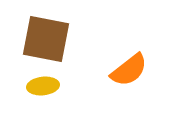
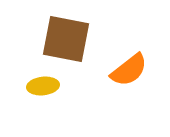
brown square: moved 20 px right
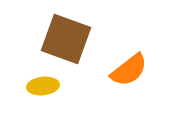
brown square: rotated 9 degrees clockwise
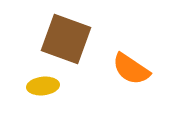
orange semicircle: moved 2 px right, 1 px up; rotated 72 degrees clockwise
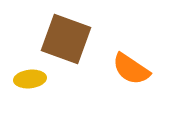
yellow ellipse: moved 13 px left, 7 px up
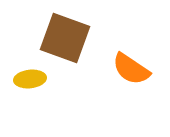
brown square: moved 1 px left, 1 px up
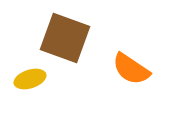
yellow ellipse: rotated 12 degrees counterclockwise
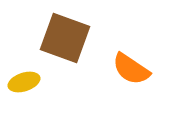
yellow ellipse: moved 6 px left, 3 px down
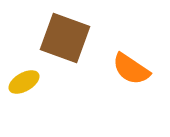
yellow ellipse: rotated 12 degrees counterclockwise
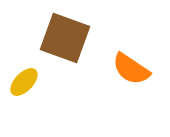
yellow ellipse: rotated 16 degrees counterclockwise
